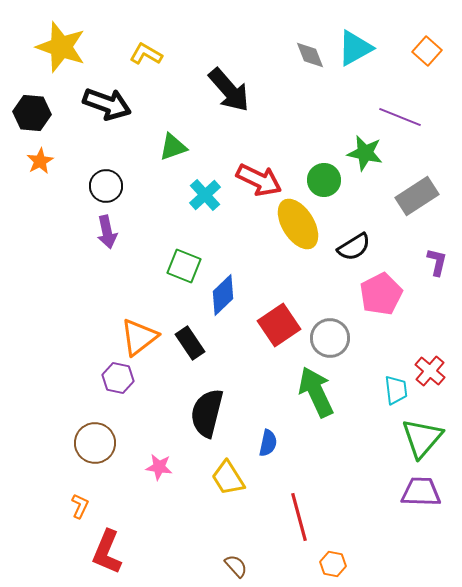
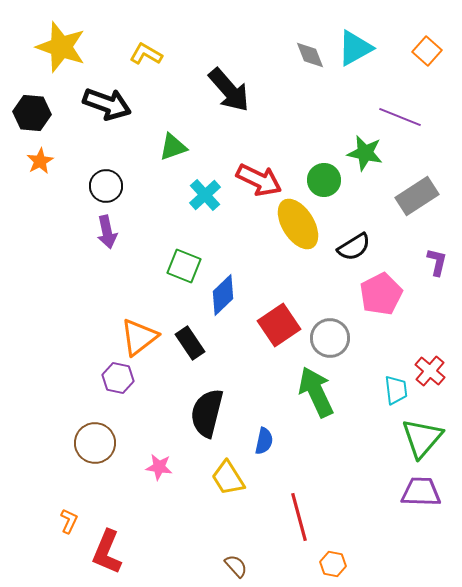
blue semicircle at (268, 443): moved 4 px left, 2 px up
orange L-shape at (80, 506): moved 11 px left, 15 px down
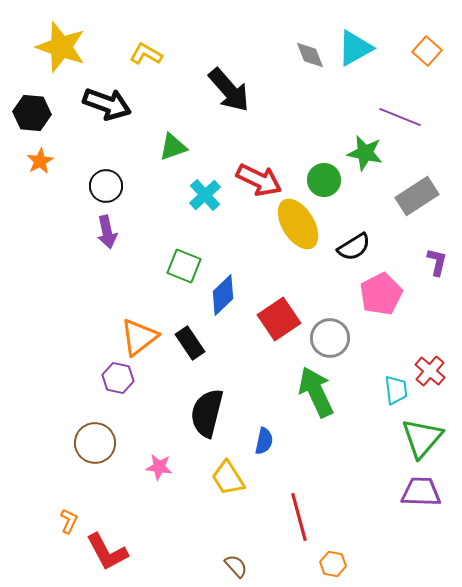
red square at (279, 325): moved 6 px up
red L-shape at (107, 552): rotated 51 degrees counterclockwise
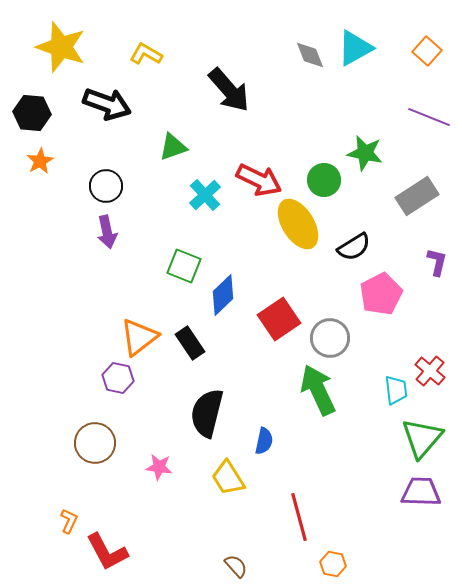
purple line at (400, 117): moved 29 px right
green arrow at (316, 392): moved 2 px right, 2 px up
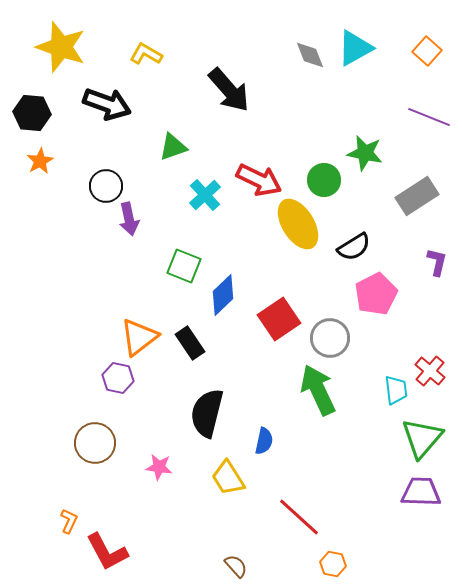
purple arrow at (107, 232): moved 22 px right, 13 px up
pink pentagon at (381, 294): moved 5 px left
red line at (299, 517): rotated 33 degrees counterclockwise
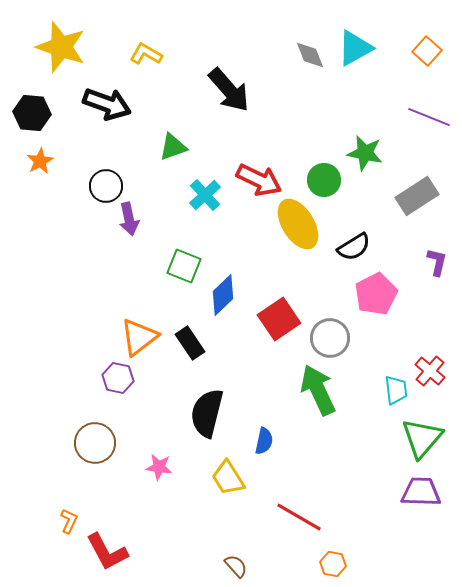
red line at (299, 517): rotated 12 degrees counterclockwise
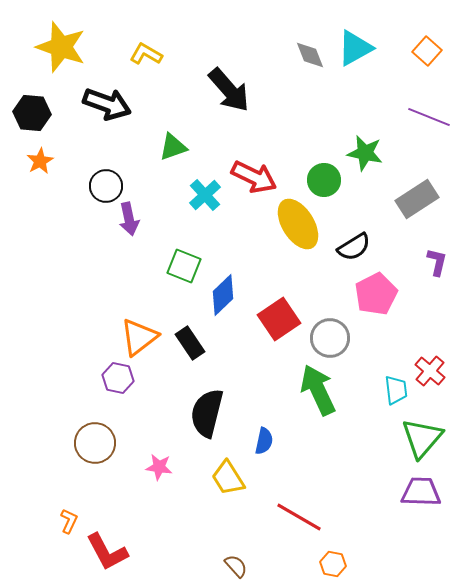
red arrow at (259, 180): moved 5 px left, 3 px up
gray rectangle at (417, 196): moved 3 px down
